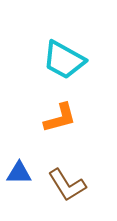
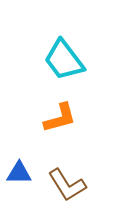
cyan trapezoid: rotated 24 degrees clockwise
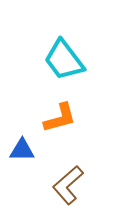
blue triangle: moved 3 px right, 23 px up
brown L-shape: moved 1 px right; rotated 81 degrees clockwise
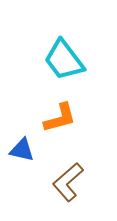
blue triangle: rotated 12 degrees clockwise
brown L-shape: moved 3 px up
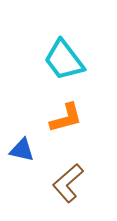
orange L-shape: moved 6 px right
brown L-shape: moved 1 px down
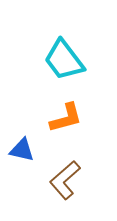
brown L-shape: moved 3 px left, 3 px up
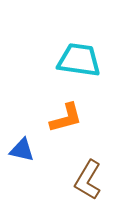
cyan trapezoid: moved 15 px right; rotated 135 degrees clockwise
brown L-shape: moved 23 px right; rotated 18 degrees counterclockwise
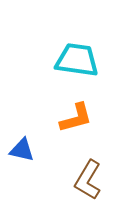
cyan trapezoid: moved 2 px left
orange L-shape: moved 10 px right
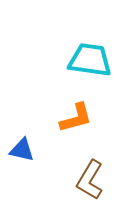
cyan trapezoid: moved 13 px right
brown L-shape: moved 2 px right
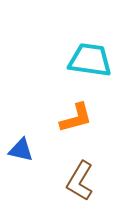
blue triangle: moved 1 px left
brown L-shape: moved 10 px left, 1 px down
